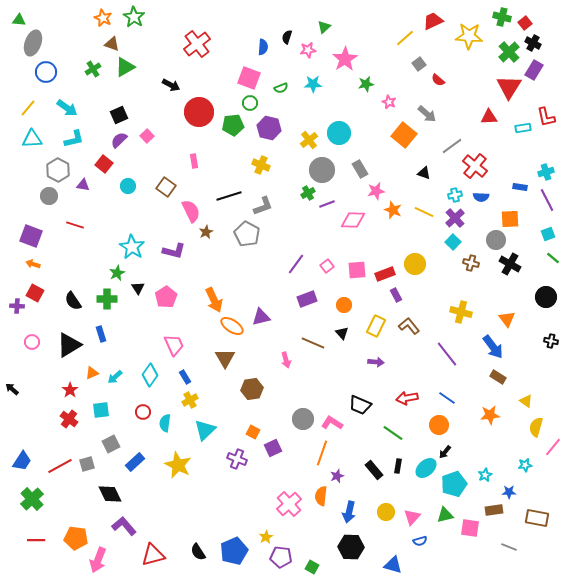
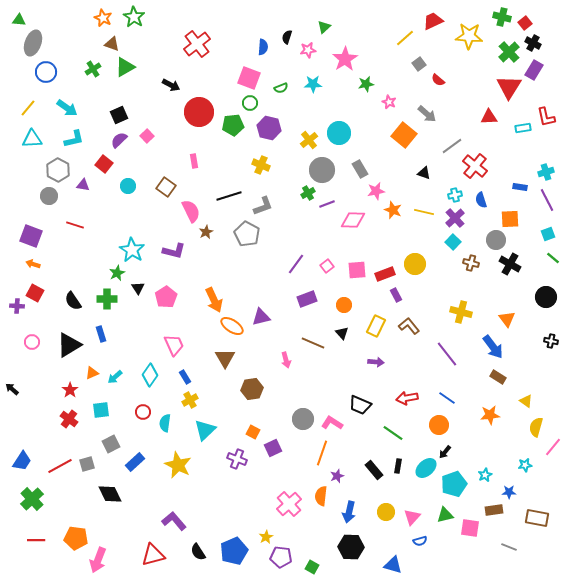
blue semicircle at (481, 197): moved 3 px down; rotated 70 degrees clockwise
yellow line at (424, 212): rotated 12 degrees counterclockwise
cyan star at (132, 247): moved 3 px down
purple L-shape at (124, 526): moved 50 px right, 5 px up
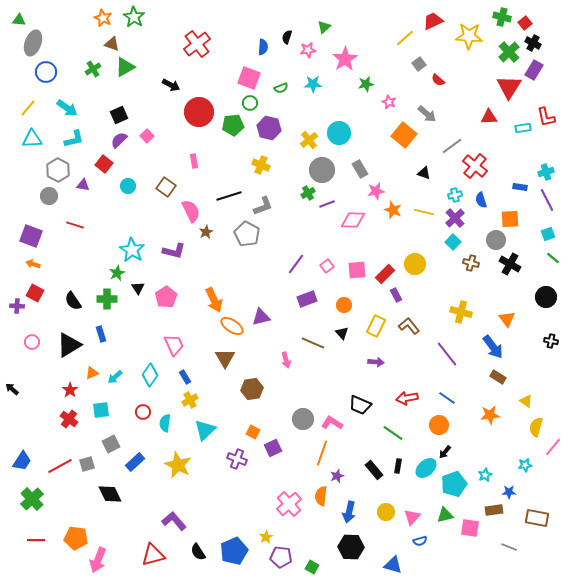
red rectangle at (385, 274): rotated 24 degrees counterclockwise
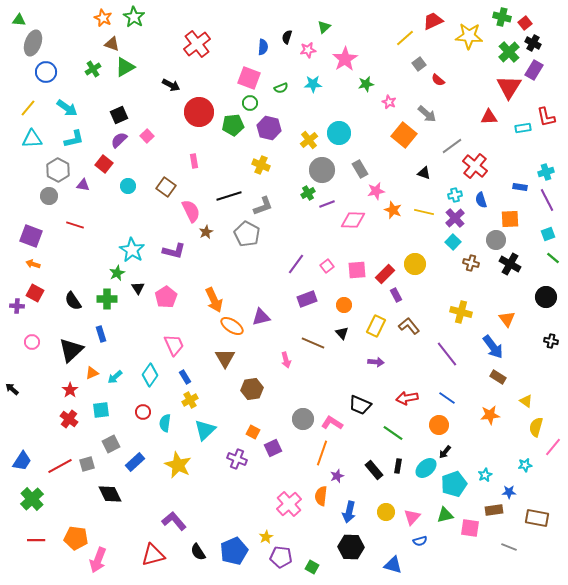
black triangle at (69, 345): moved 2 px right, 5 px down; rotated 12 degrees counterclockwise
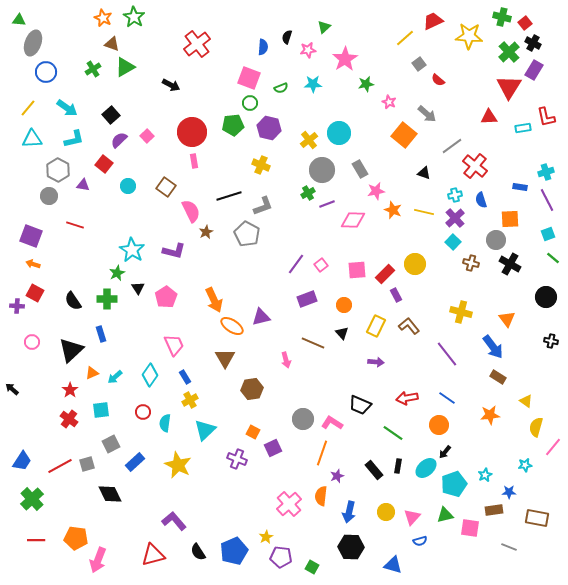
red circle at (199, 112): moved 7 px left, 20 px down
black square at (119, 115): moved 8 px left; rotated 18 degrees counterclockwise
pink square at (327, 266): moved 6 px left, 1 px up
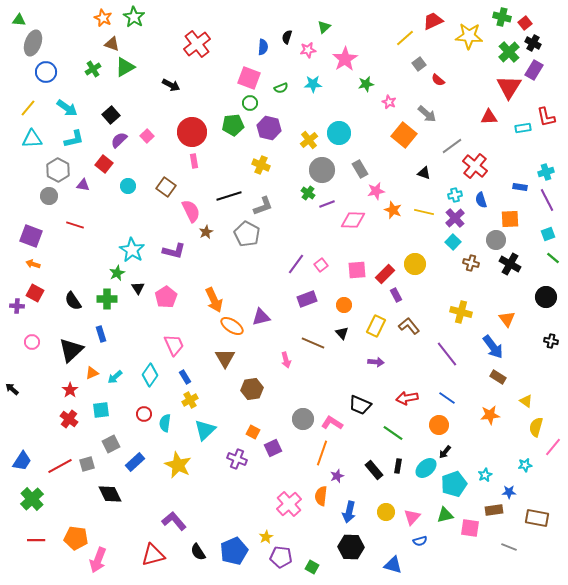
green cross at (308, 193): rotated 24 degrees counterclockwise
red circle at (143, 412): moved 1 px right, 2 px down
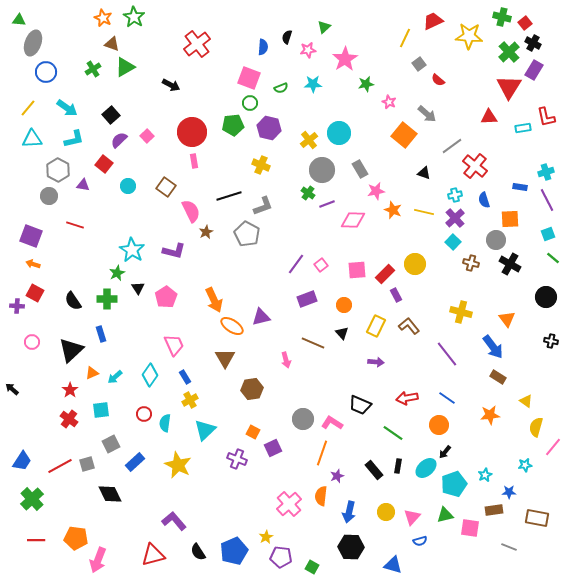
yellow line at (405, 38): rotated 24 degrees counterclockwise
blue semicircle at (481, 200): moved 3 px right
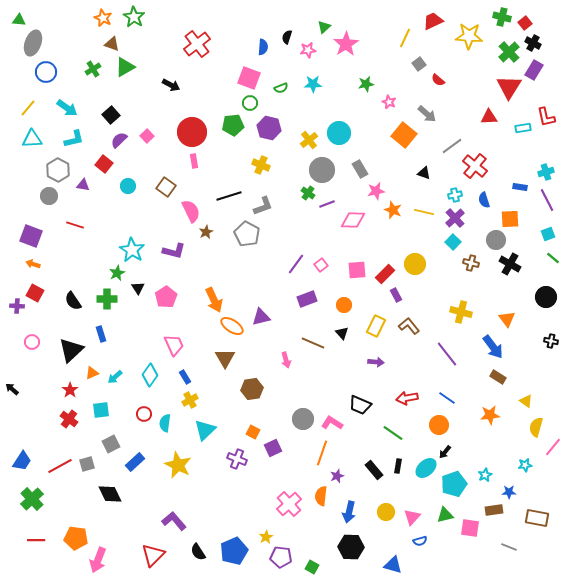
pink star at (345, 59): moved 1 px right, 15 px up
red triangle at (153, 555): rotated 30 degrees counterclockwise
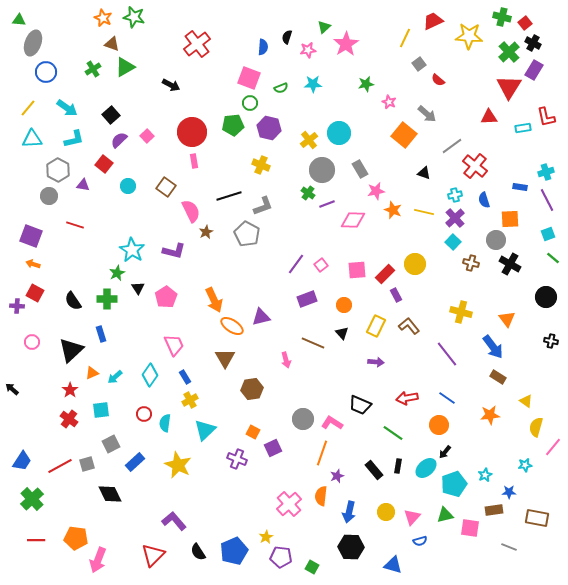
green star at (134, 17): rotated 20 degrees counterclockwise
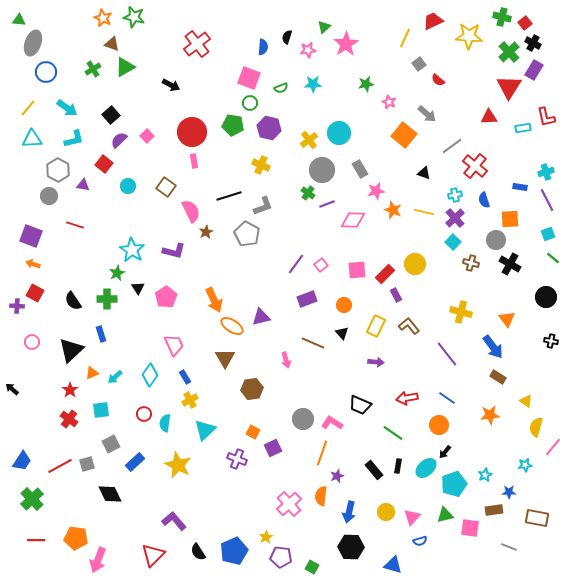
green pentagon at (233, 125): rotated 15 degrees clockwise
